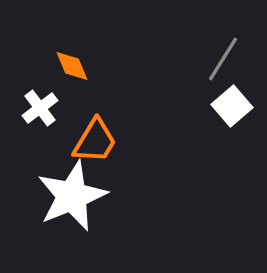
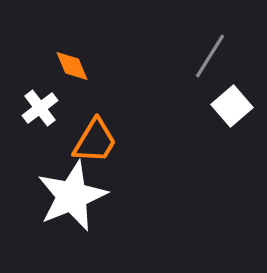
gray line: moved 13 px left, 3 px up
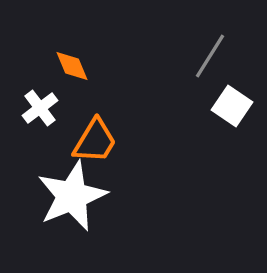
white square: rotated 15 degrees counterclockwise
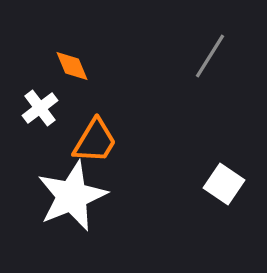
white square: moved 8 px left, 78 px down
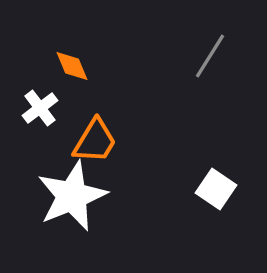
white square: moved 8 px left, 5 px down
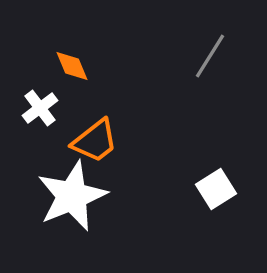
orange trapezoid: rotated 21 degrees clockwise
white square: rotated 24 degrees clockwise
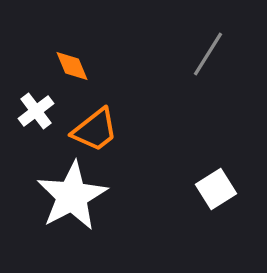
gray line: moved 2 px left, 2 px up
white cross: moved 4 px left, 3 px down
orange trapezoid: moved 11 px up
white star: rotated 6 degrees counterclockwise
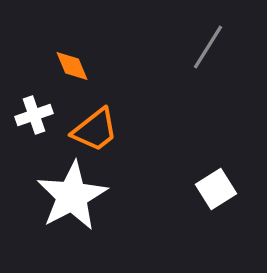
gray line: moved 7 px up
white cross: moved 2 px left, 4 px down; rotated 18 degrees clockwise
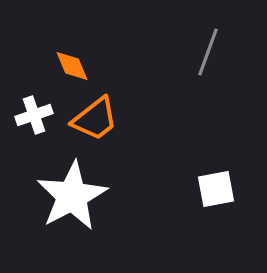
gray line: moved 5 px down; rotated 12 degrees counterclockwise
orange trapezoid: moved 11 px up
white square: rotated 21 degrees clockwise
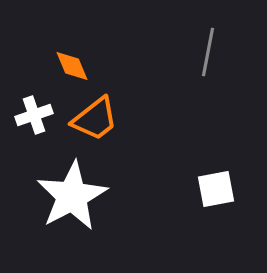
gray line: rotated 9 degrees counterclockwise
